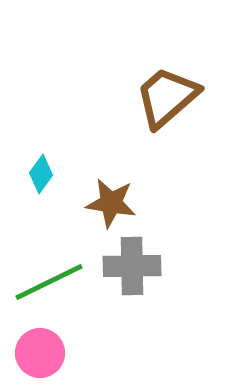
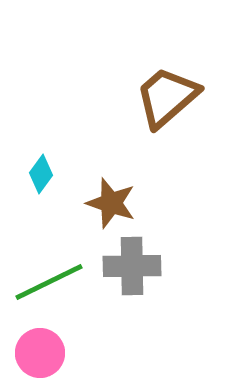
brown star: rotated 9 degrees clockwise
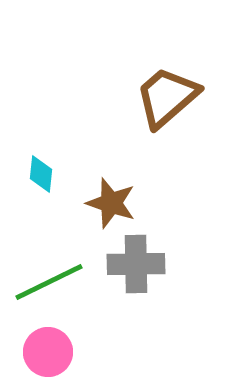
cyan diamond: rotated 30 degrees counterclockwise
gray cross: moved 4 px right, 2 px up
pink circle: moved 8 px right, 1 px up
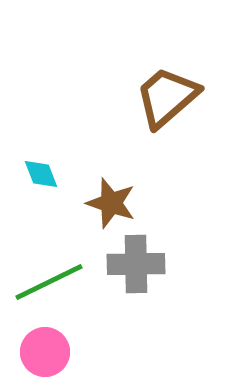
cyan diamond: rotated 27 degrees counterclockwise
pink circle: moved 3 px left
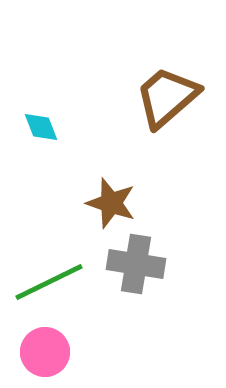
cyan diamond: moved 47 px up
gray cross: rotated 10 degrees clockwise
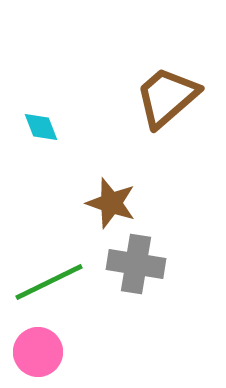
pink circle: moved 7 px left
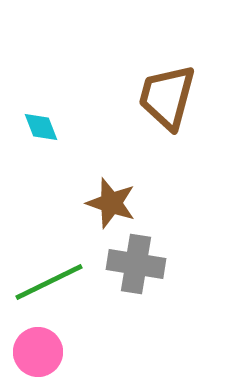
brown trapezoid: rotated 34 degrees counterclockwise
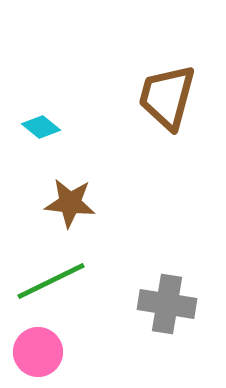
cyan diamond: rotated 30 degrees counterclockwise
brown star: moved 41 px left; rotated 12 degrees counterclockwise
gray cross: moved 31 px right, 40 px down
green line: moved 2 px right, 1 px up
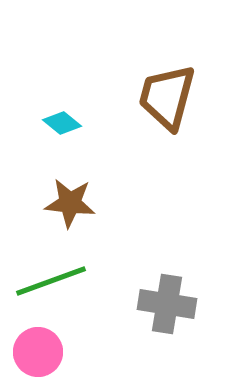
cyan diamond: moved 21 px right, 4 px up
green line: rotated 6 degrees clockwise
